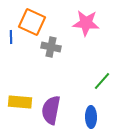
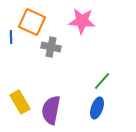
pink star: moved 4 px left, 2 px up
yellow rectangle: rotated 55 degrees clockwise
blue ellipse: moved 6 px right, 9 px up; rotated 20 degrees clockwise
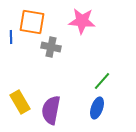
orange square: rotated 16 degrees counterclockwise
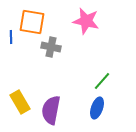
pink star: moved 4 px right; rotated 8 degrees clockwise
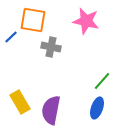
orange square: moved 1 px right, 2 px up
blue line: rotated 48 degrees clockwise
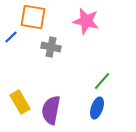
orange square: moved 3 px up
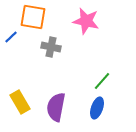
purple semicircle: moved 5 px right, 3 px up
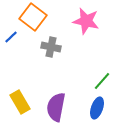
orange square: rotated 28 degrees clockwise
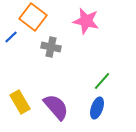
purple semicircle: rotated 128 degrees clockwise
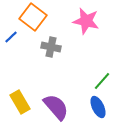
blue ellipse: moved 1 px right, 1 px up; rotated 45 degrees counterclockwise
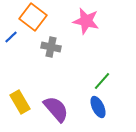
purple semicircle: moved 2 px down
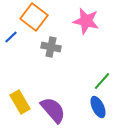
orange square: moved 1 px right
purple semicircle: moved 3 px left, 1 px down
